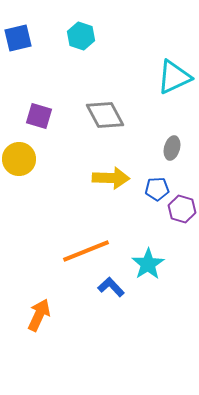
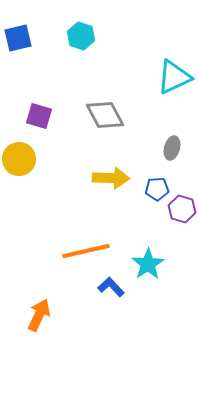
orange line: rotated 9 degrees clockwise
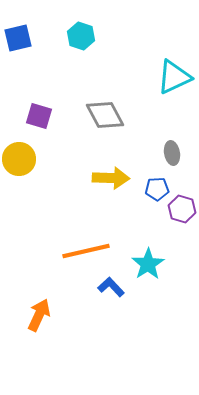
gray ellipse: moved 5 px down; rotated 25 degrees counterclockwise
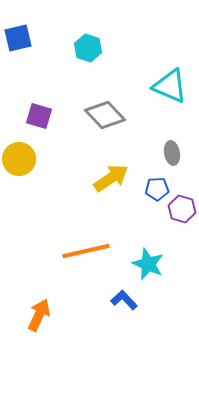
cyan hexagon: moved 7 px right, 12 px down
cyan triangle: moved 4 px left, 9 px down; rotated 48 degrees clockwise
gray diamond: rotated 15 degrees counterclockwise
yellow arrow: rotated 36 degrees counterclockwise
cyan star: rotated 16 degrees counterclockwise
blue L-shape: moved 13 px right, 13 px down
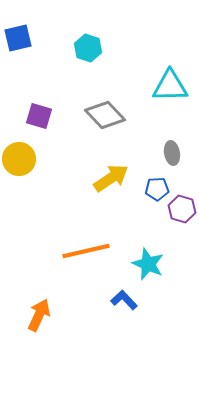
cyan triangle: rotated 24 degrees counterclockwise
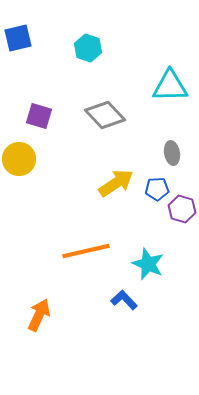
yellow arrow: moved 5 px right, 5 px down
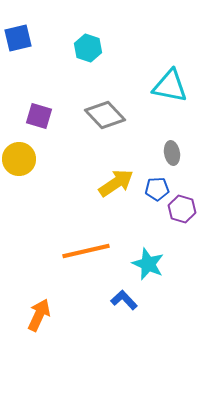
cyan triangle: rotated 12 degrees clockwise
